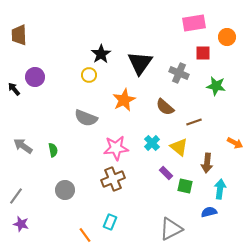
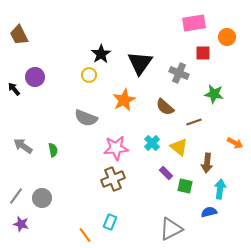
brown trapezoid: rotated 25 degrees counterclockwise
green star: moved 2 px left, 8 px down
gray circle: moved 23 px left, 8 px down
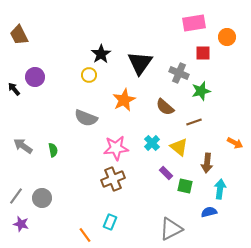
green star: moved 13 px left, 3 px up; rotated 24 degrees counterclockwise
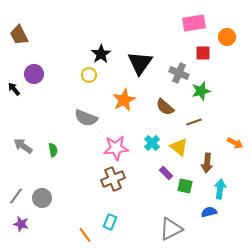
purple circle: moved 1 px left, 3 px up
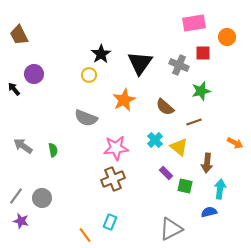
gray cross: moved 8 px up
cyan cross: moved 3 px right, 3 px up
purple star: moved 3 px up
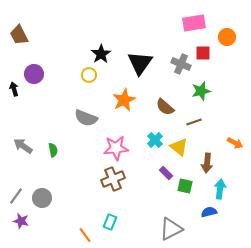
gray cross: moved 2 px right, 1 px up
black arrow: rotated 24 degrees clockwise
